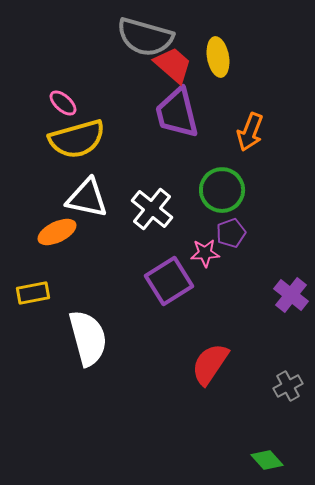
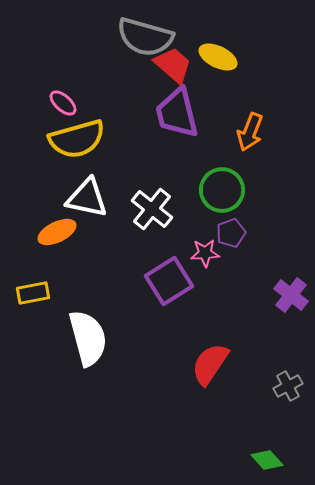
yellow ellipse: rotated 54 degrees counterclockwise
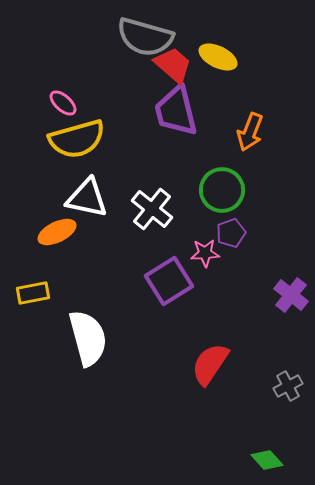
purple trapezoid: moved 1 px left, 2 px up
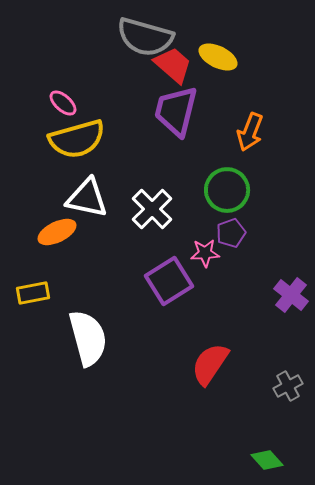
purple trapezoid: rotated 28 degrees clockwise
green circle: moved 5 px right
white cross: rotated 6 degrees clockwise
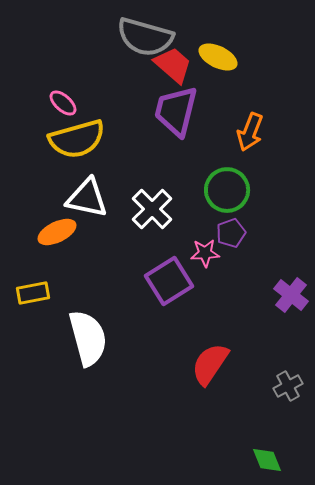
green diamond: rotated 20 degrees clockwise
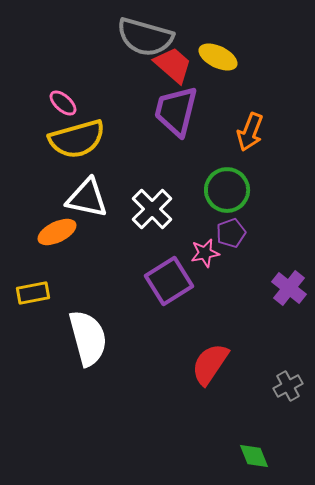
pink star: rotated 8 degrees counterclockwise
purple cross: moved 2 px left, 7 px up
green diamond: moved 13 px left, 4 px up
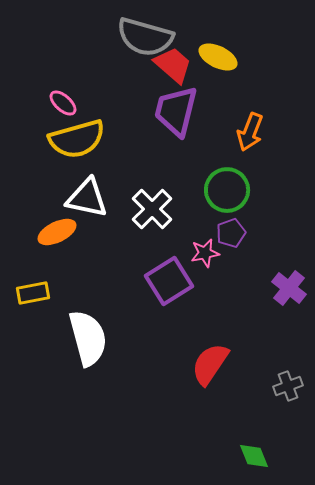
gray cross: rotated 8 degrees clockwise
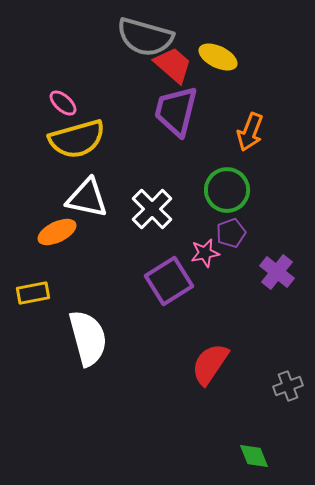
purple cross: moved 12 px left, 16 px up
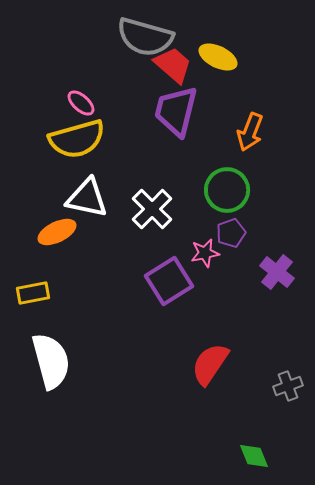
pink ellipse: moved 18 px right
white semicircle: moved 37 px left, 23 px down
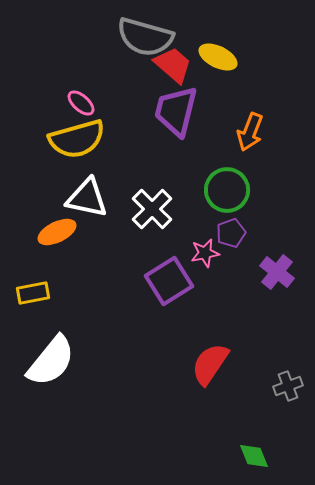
white semicircle: rotated 54 degrees clockwise
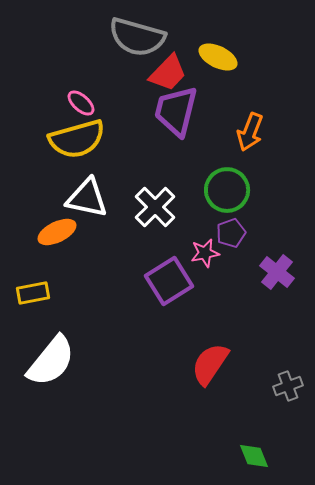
gray semicircle: moved 8 px left
red trapezoid: moved 5 px left, 8 px down; rotated 93 degrees clockwise
white cross: moved 3 px right, 2 px up
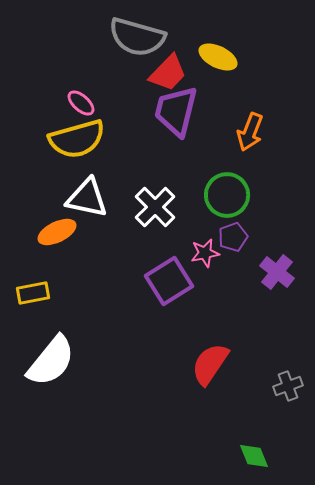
green circle: moved 5 px down
purple pentagon: moved 2 px right, 4 px down
